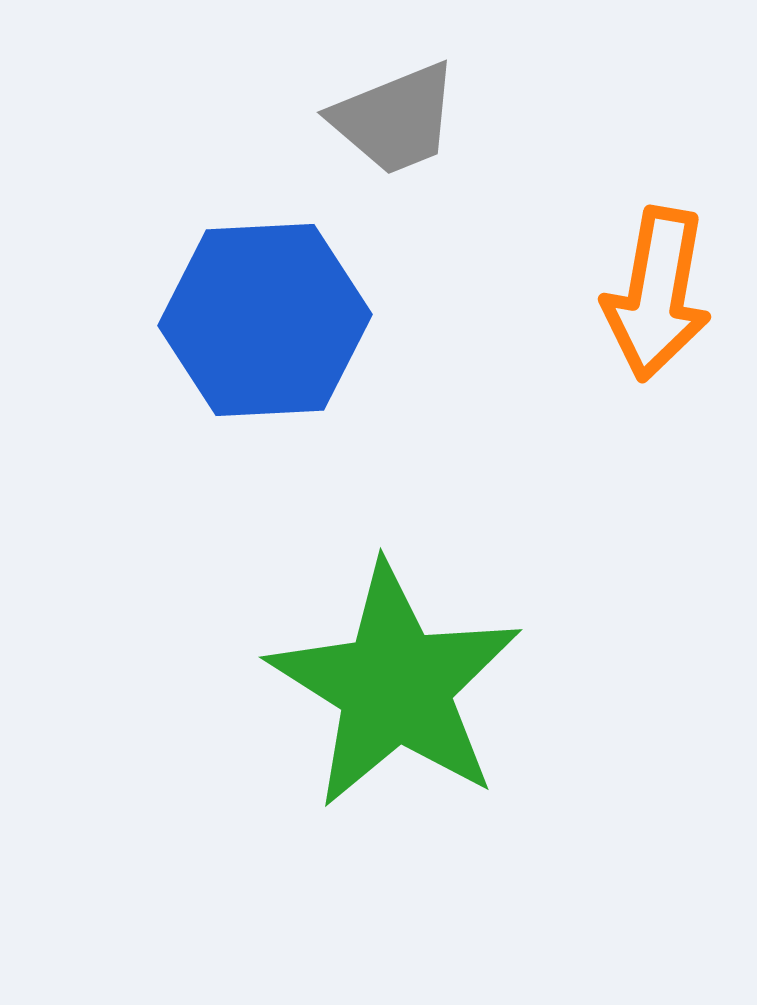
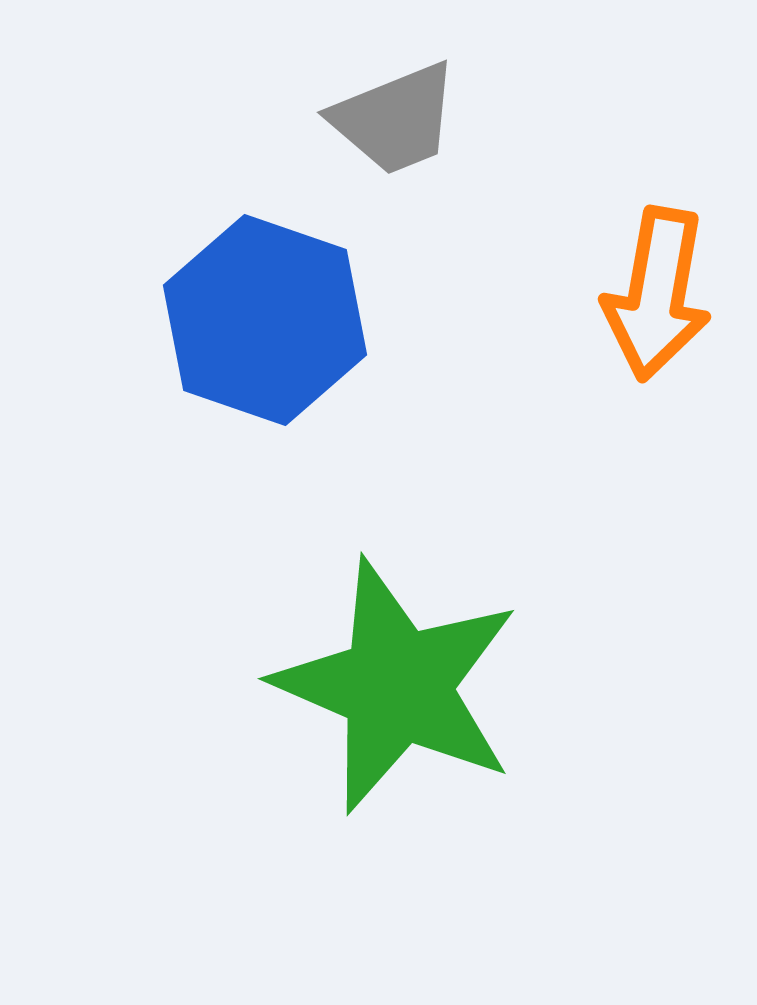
blue hexagon: rotated 22 degrees clockwise
green star: moved 2 px right; rotated 9 degrees counterclockwise
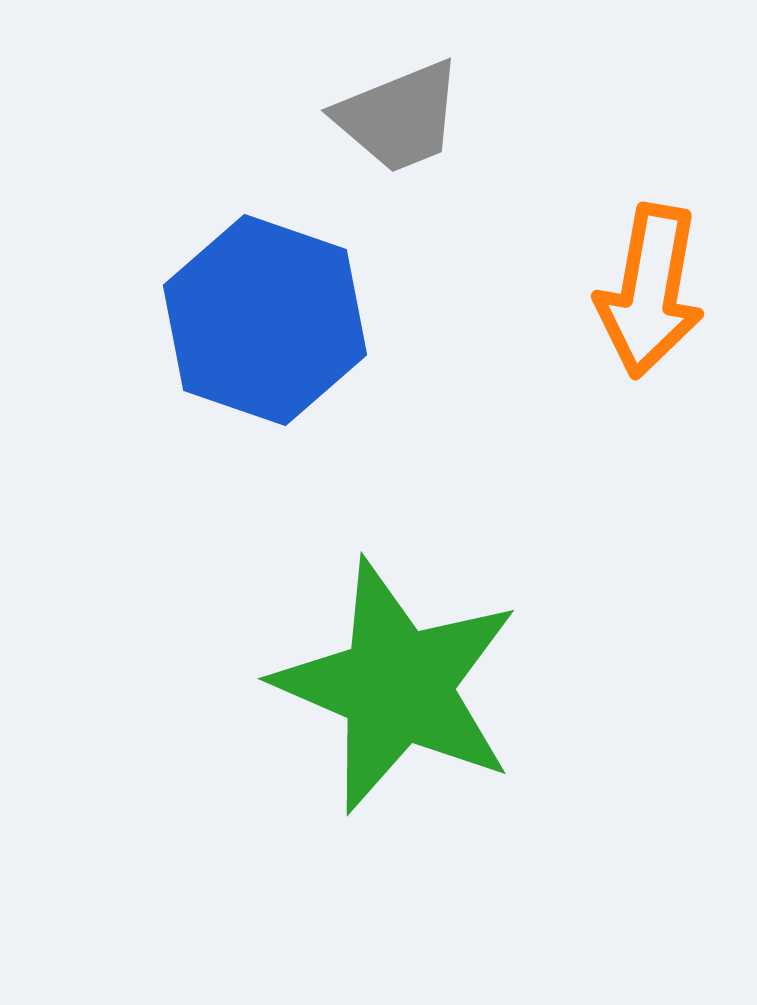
gray trapezoid: moved 4 px right, 2 px up
orange arrow: moved 7 px left, 3 px up
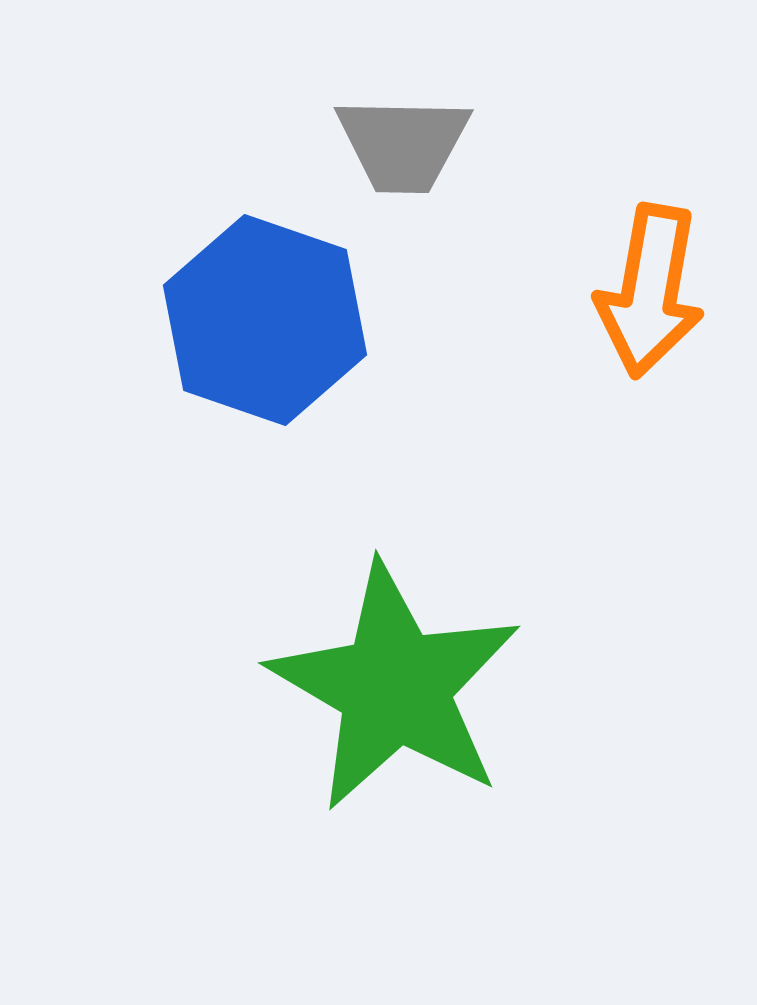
gray trapezoid: moved 4 px right, 27 px down; rotated 23 degrees clockwise
green star: moved 2 px left, 1 px down; rotated 7 degrees clockwise
